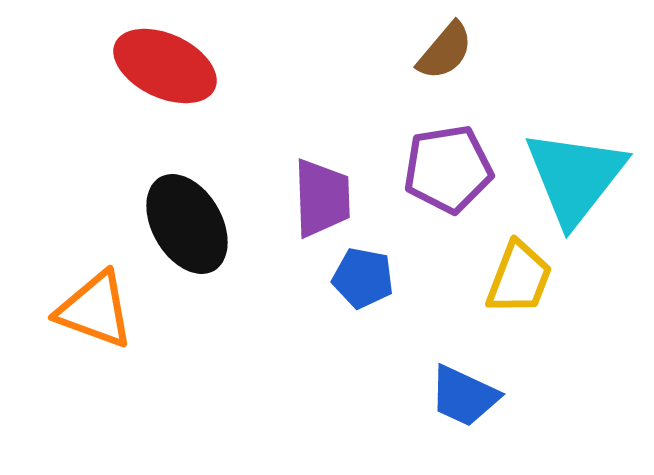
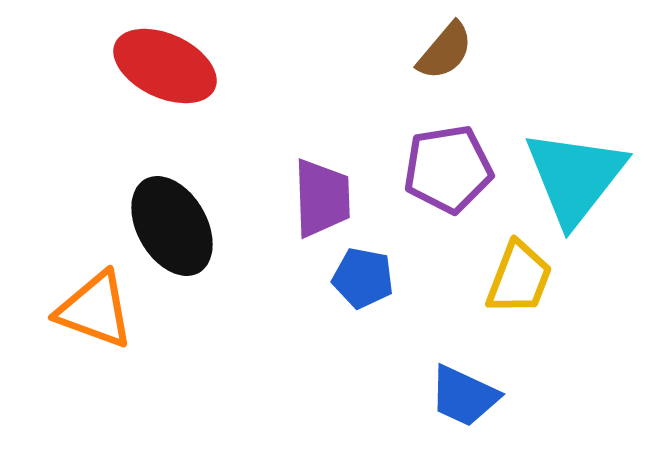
black ellipse: moved 15 px left, 2 px down
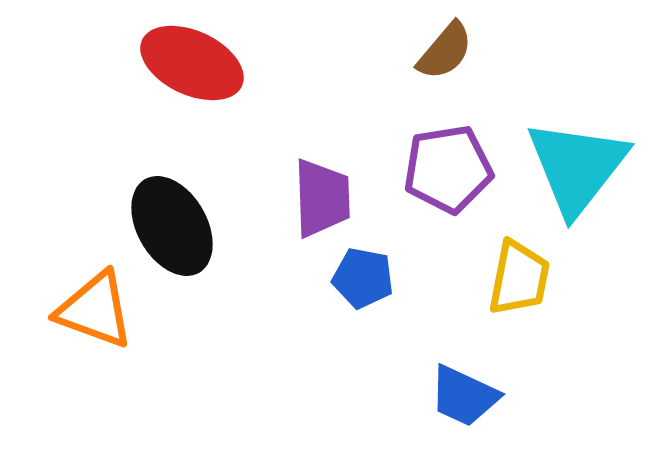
red ellipse: moved 27 px right, 3 px up
cyan triangle: moved 2 px right, 10 px up
yellow trapezoid: rotated 10 degrees counterclockwise
